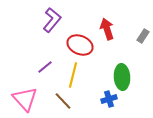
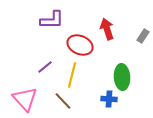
purple L-shape: rotated 50 degrees clockwise
yellow line: moved 1 px left
blue cross: rotated 21 degrees clockwise
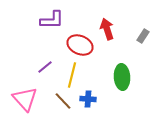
blue cross: moved 21 px left
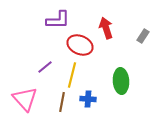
purple L-shape: moved 6 px right
red arrow: moved 1 px left, 1 px up
green ellipse: moved 1 px left, 4 px down
brown line: moved 1 px left, 1 px down; rotated 54 degrees clockwise
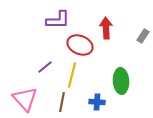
red arrow: rotated 15 degrees clockwise
blue cross: moved 9 px right, 3 px down
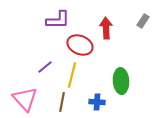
gray rectangle: moved 15 px up
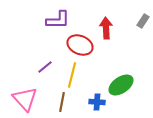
green ellipse: moved 4 px down; rotated 60 degrees clockwise
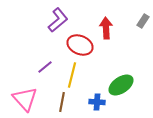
purple L-shape: rotated 40 degrees counterclockwise
